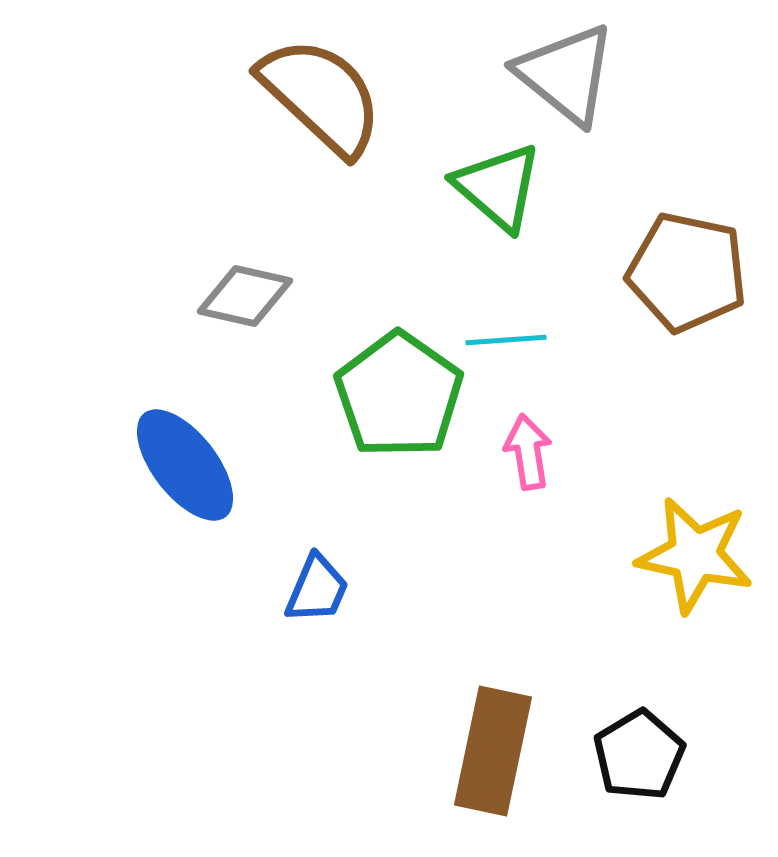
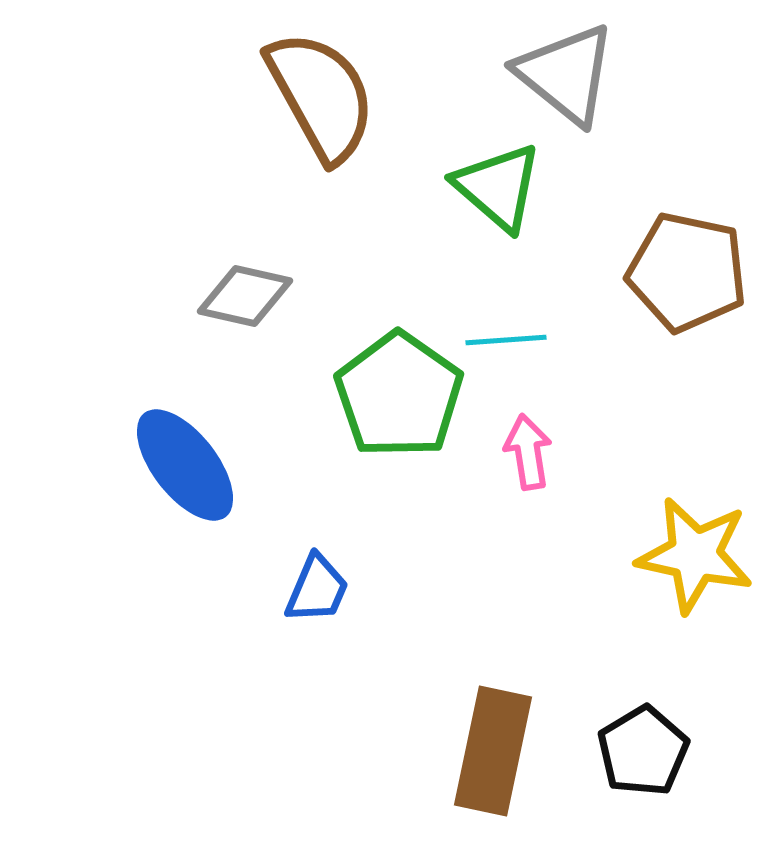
brown semicircle: rotated 18 degrees clockwise
black pentagon: moved 4 px right, 4 px up
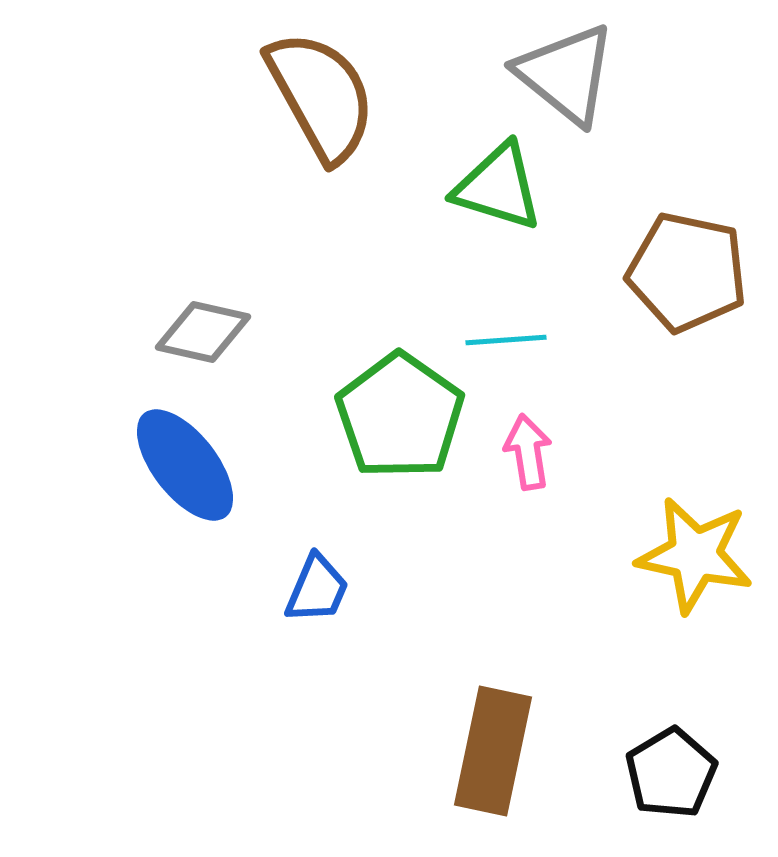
green triangle: rotated 24 degrees counterclockwise
gray diamond: moved 42 px left, 36 px down
green pentagon: moved 1 px right, 21 px down
black pentagon: moved 28 px right, 22 px down
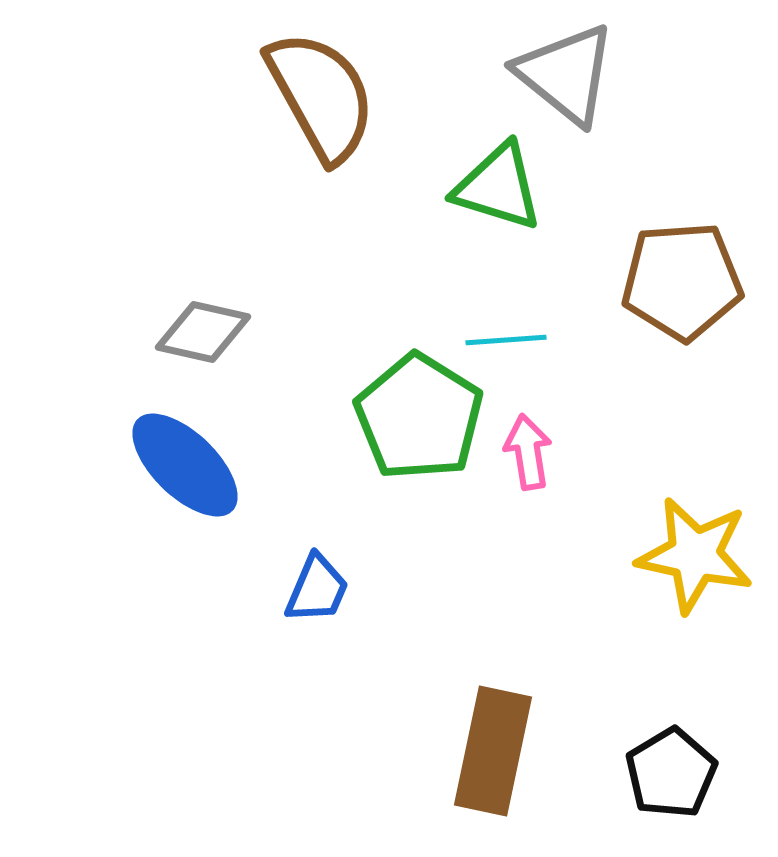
brown pentagon: moved 5 px left, 9 px down; rotated 16 degrees counterclockwise
green pentagon: moved 19 px right, 1 px down; rotated 3 degrees counterclockwise
blue ellipse: rotated 8 degrees counterclockwise
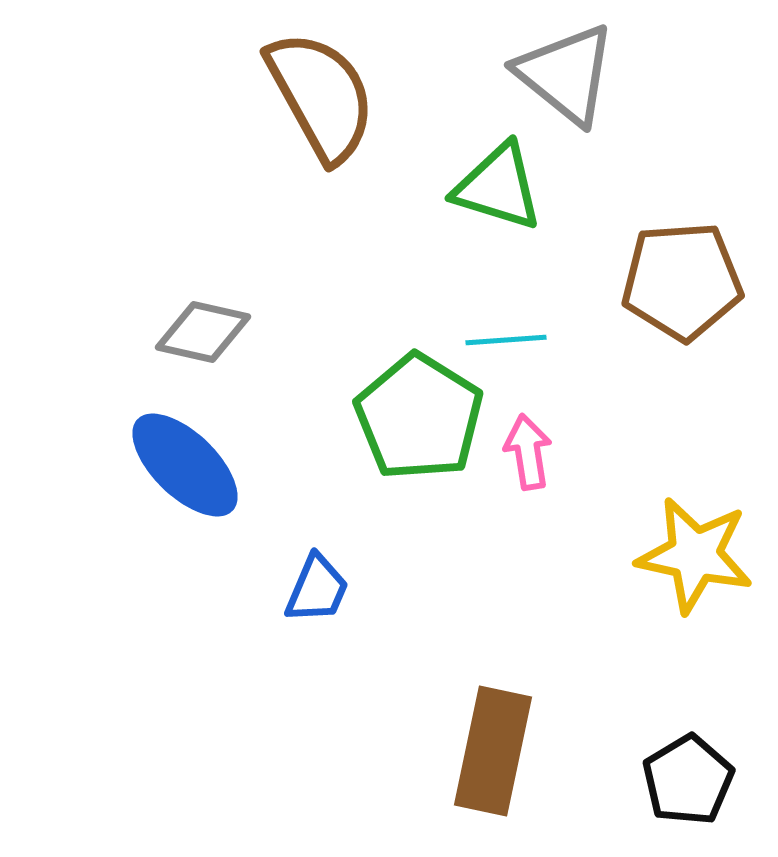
black pentagon: moved 17 px right, 7 px down
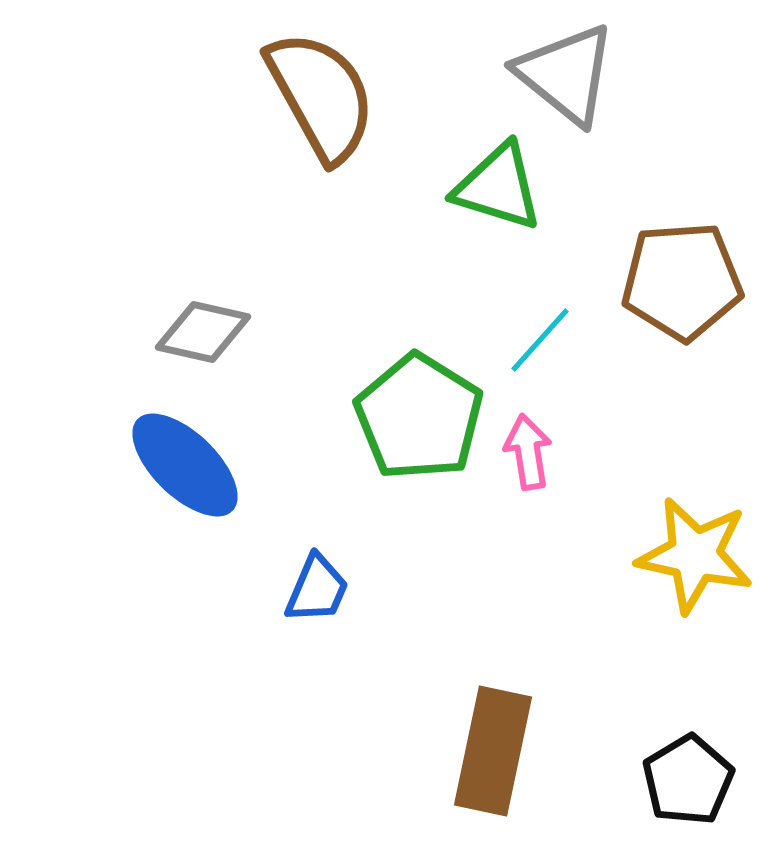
cyan line: moved 34 px right; rotated 44 degrees counterclockwise
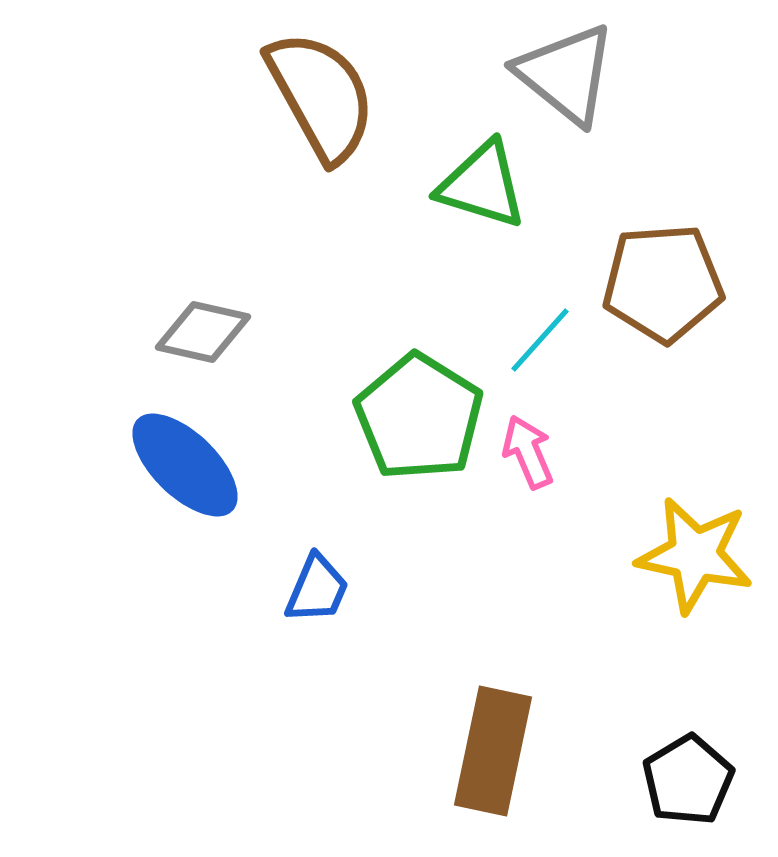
green triangle: moved 16 px left, 2 px up
brown pentagon: moved 19 px left, 2 px down
pink arrow: rotated 14 degrees counterclockwise
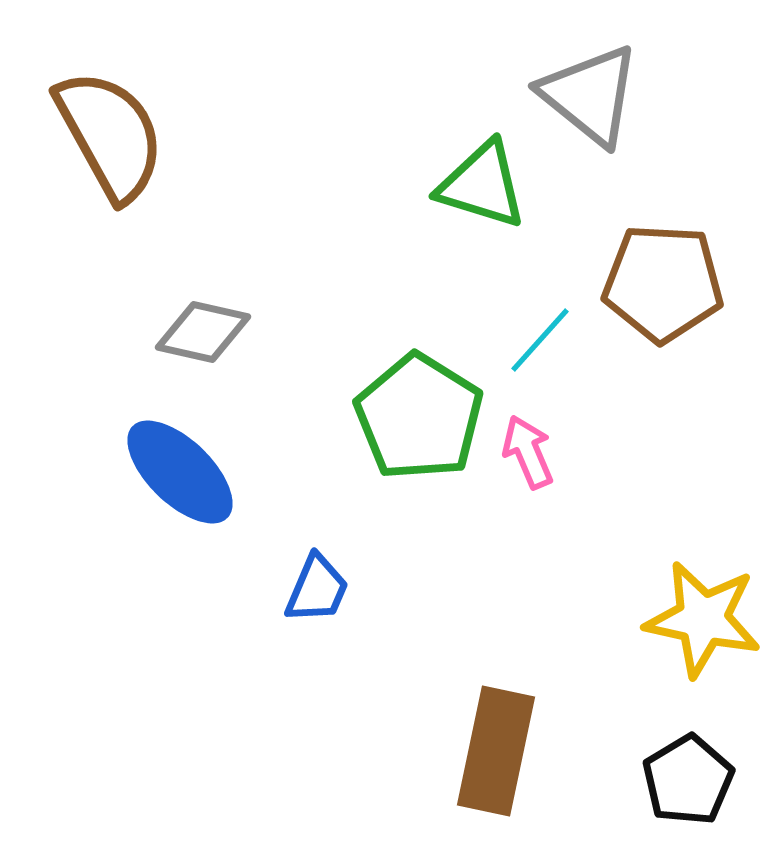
gray triangle: moved 24 px right, 21 px down
brown semicircle: moved 211 px left, 39 px down
brown pentagon: rotated 7 degrees clockwise
blue ellipse: moved 5 px left, 7 px down
yellow star: moved 8 px right, 64 px down
brown rectangle: moved 3 px right
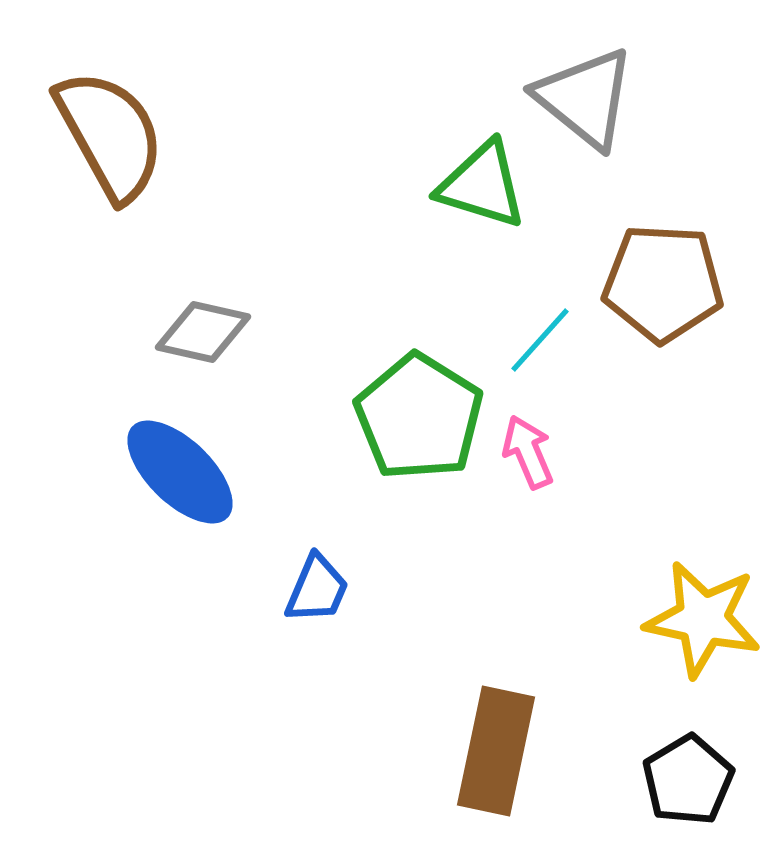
gray triangle: moved 5 px left, 3 px down
